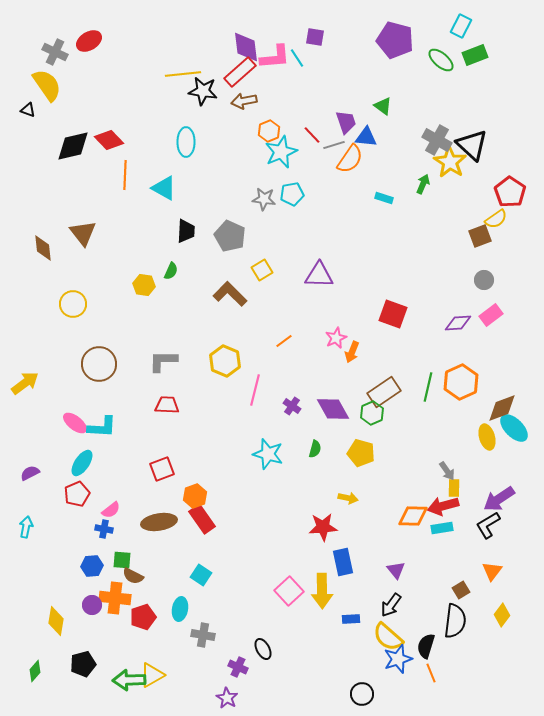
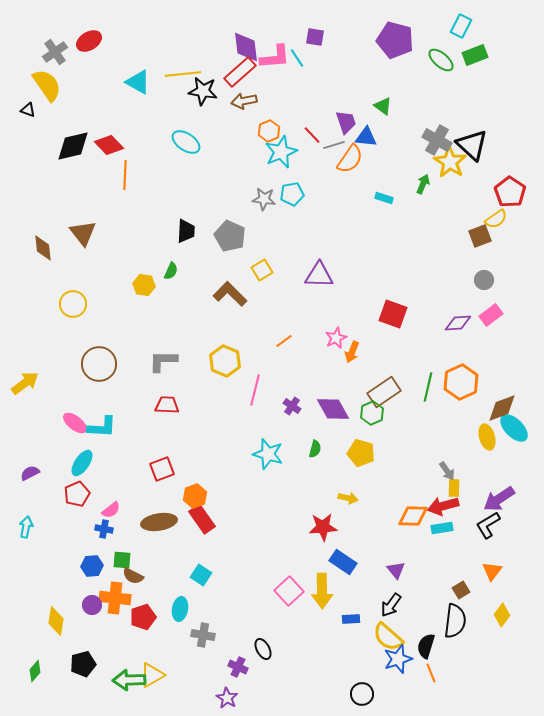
gray cross at (55, 52): rotated 30 degrees clockwise
red diamond at (109, 140): moved 5 px down
cyan ellipse at (186, 142): rotated 56 degrees counterclockwise
cyan triangle at (164, 188): moved 26 px left, 106 px up
blue rectangle at (343, 562): rotated 44 degrees counterclockwise
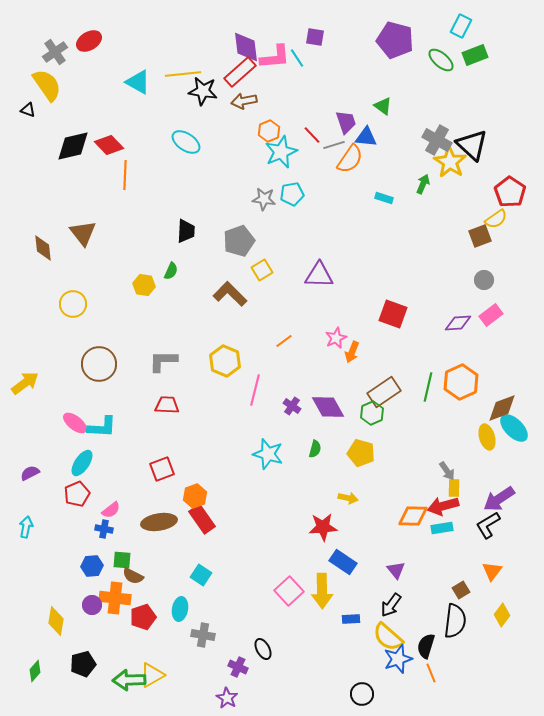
gray pentagon at (230, 236): moved 9 px right, 5 px down; rotated 28 degrees clockwise
purple diamond at (333, 409): moved 5 px left, 2 px up
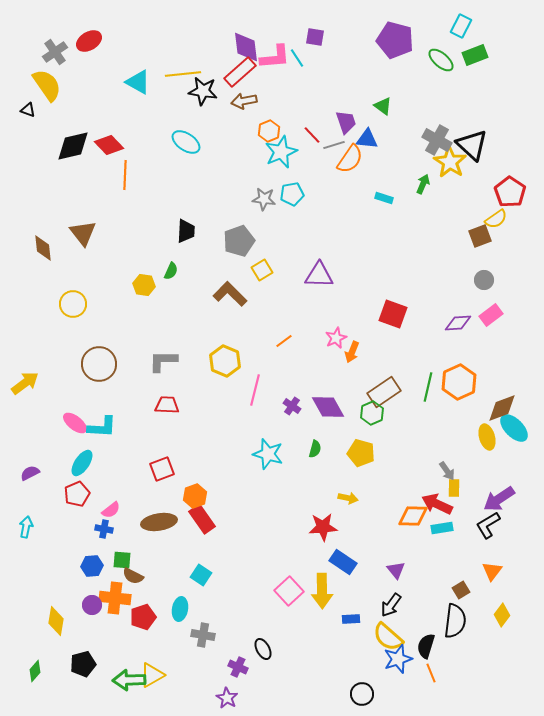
blue triangle at (366, 137): moved 1 px right, 2 px down
orange hexagon at (461, 382): moved 2 px left
red arrow at (443, 506): moved 6 px left, 2 px up; rotated 40 degrees clockwise
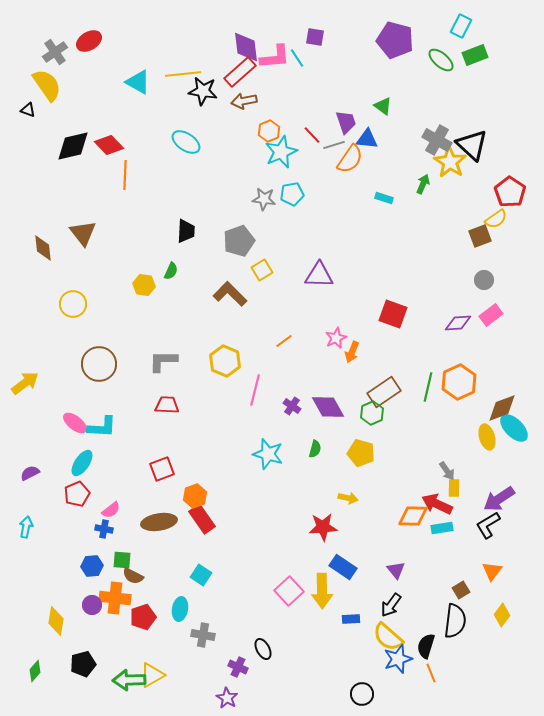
blue rectangle at (343, 562): moved 5 px down
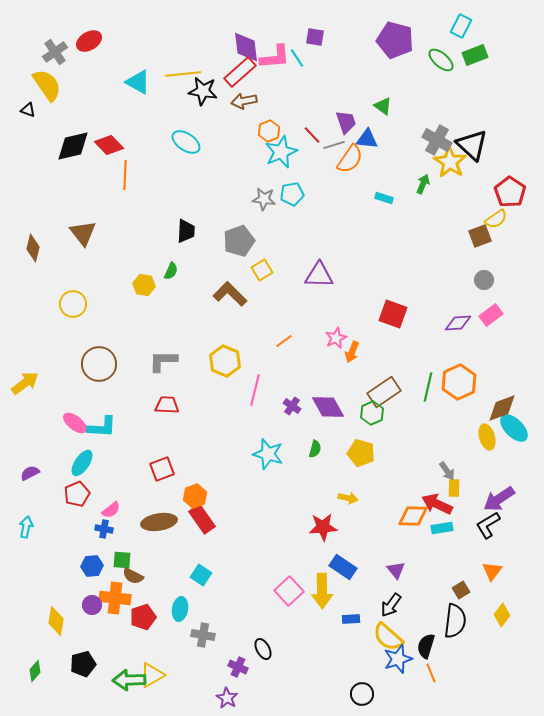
brown diamond at (43, 248): moved 10 px left; rotated 20 degrees clockwise
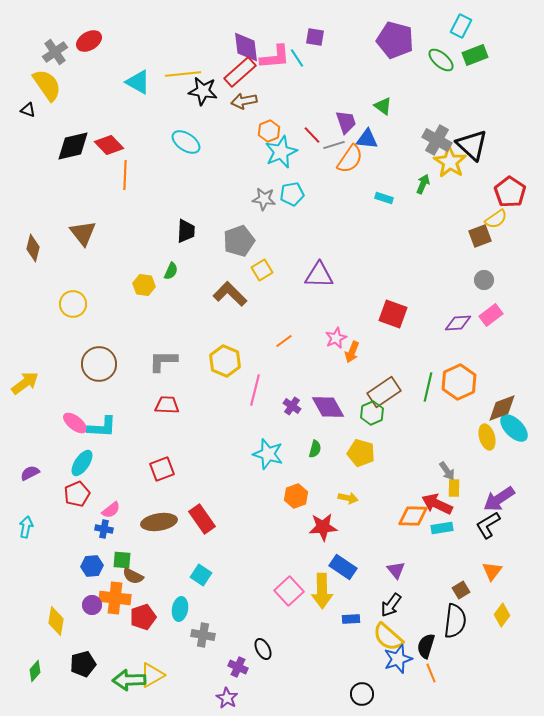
orange hexagon at (195, 496): moved 101 px right
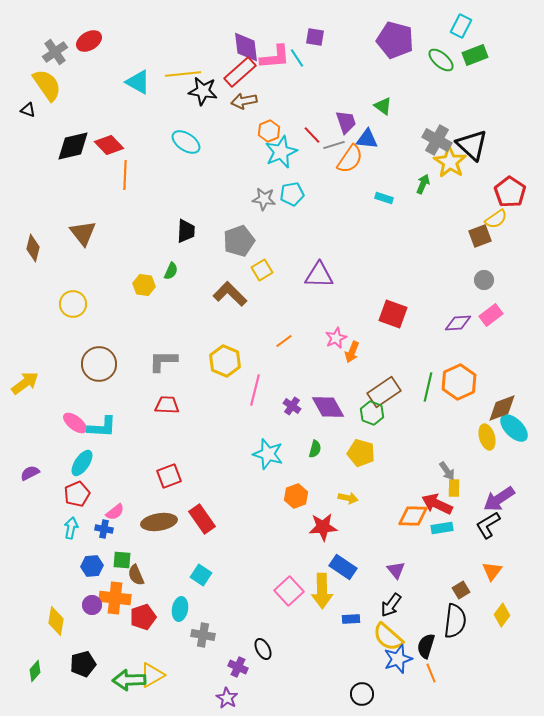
green hexagon at (372, 413): rotated 15 degrees counterclockwise
red square at (162, 469): moved 7 px right, 7 px down
pink semicircle at (111, 510): moved 4 px right, 2 px down
cyan arrow at (26, 527): moved 45 px right, 1 px down
brown semicircle at (133, 576): moved 3 px right, 1 px up; rotated 40 degrees clockwise
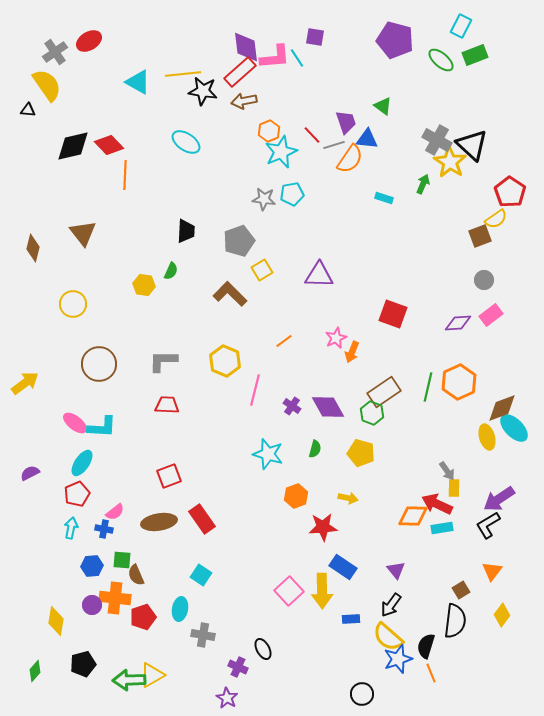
black triangle at (28, 110): rotated 14 degrees counterclockwise
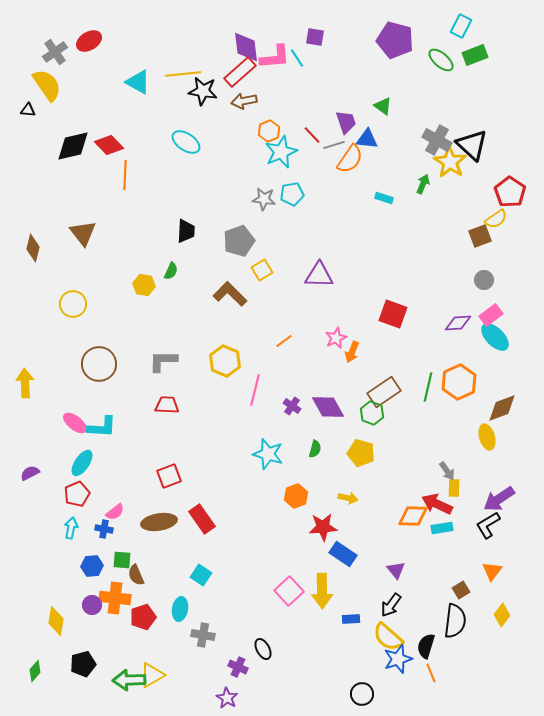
yellow arrow at (25, 383): rotated 56 degrees counterclockwise
cyan ellipse at (514, 428): moved 19 px left, 91 px up
blue rectangle at (343, 567): moved 13 px up
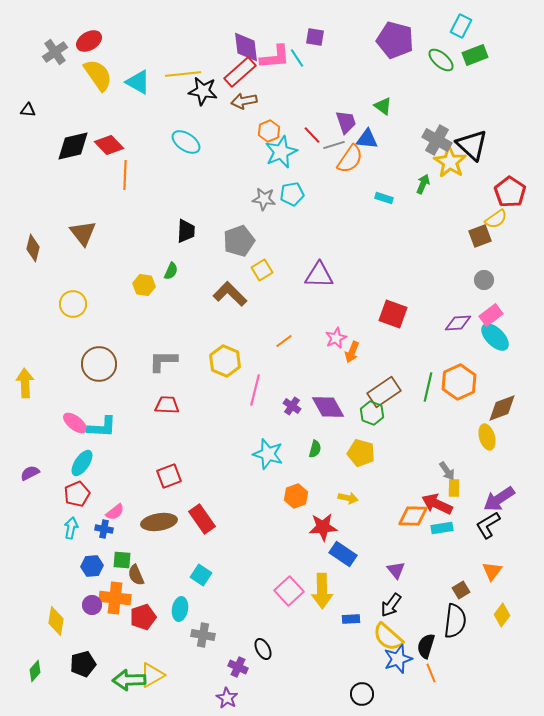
yellow semicircle at (47, 85): moved 51 px right, 10 px up
